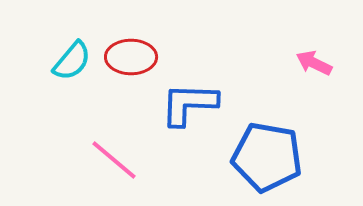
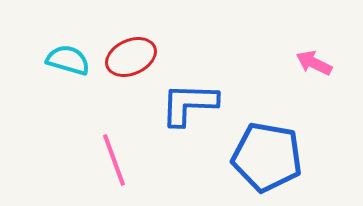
red ellipse: rotated 24 degrees counterclockwise
cyan semicircle: moved 4 px left, 1 px up; rotated 114 degrees counterclockwise
pink line: rotated 30 degrees clockwise
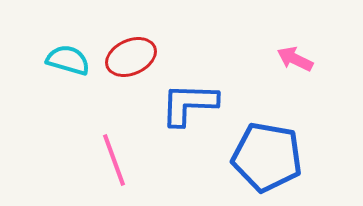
pink arrow: moved 19 px left, 4 px up
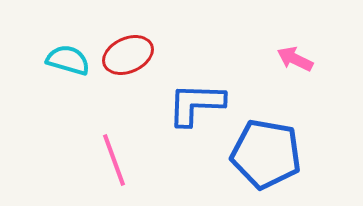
red ellipse: moved 3 px left, 2 px up
blue L-shape: moved 7 px right
blue pentagon: moved 1 px left, 3 px up
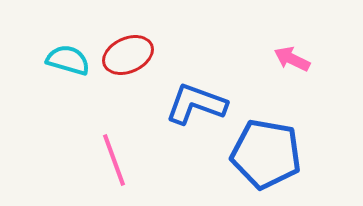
pink arrow: moved 3 px left
blue L-shape: rotated 18 degrees clockwise
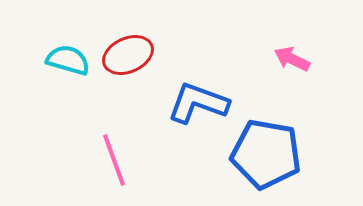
blue L-shape: moved 2 px right, 1 px up
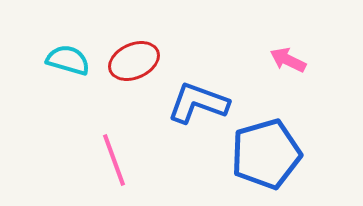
red ellipse: moved 6 px right, 6 px down
pink arrow: moved 4 px left, 1 px down
blue pentagon: rotated 26 degrees counterclockwise
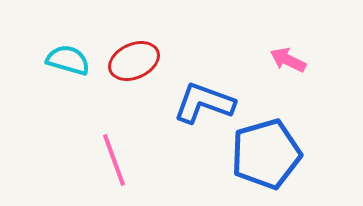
blue L-shape: moved 6 px right
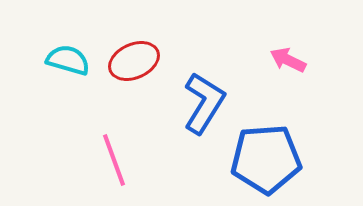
blue L-shape: rotated 102 degrees clockwise
blue pentagon: moved 5 px down; rotated 12 degrees clockwise
